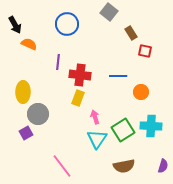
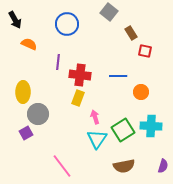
black arrow: moved 5 px up
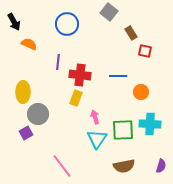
black arrow: moved 1 px left, 2 px down
yellow rectangle: moved 2 px left
cyan cross: moved 1 px left, 2 px up
green square: rotated 30 degrees clockwise
purple semicircle: moved 2 px left
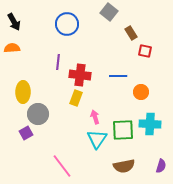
orange semicircle: moved 17 px left, 4 px down; rotated 28 degrees counterclockwise
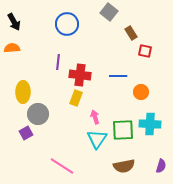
pink line: rotated 20 degrees counterclockwise
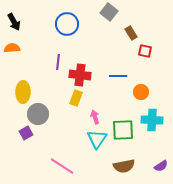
cyan cross: moved 2 px right, 4 px up
purple semicircle: rotated 40 degrees clockwise
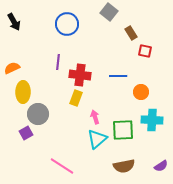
orange semicircle: moved 20 px down; rotated 21 degrees counterclockwise
cyan triangle: rotated 15 degrees clockwise
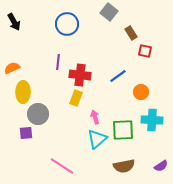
blue line: rotated 36 degrees counterclockwise
purple square: rotated 24 degrees clockwise
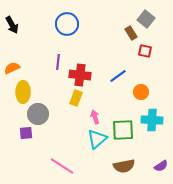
gray square: moved 37 px right, 7 px down
black arrow: moved 2 px left, 3 px down
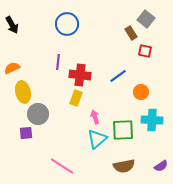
yellow ellipse: rotated 15 degrees counterclockwise
